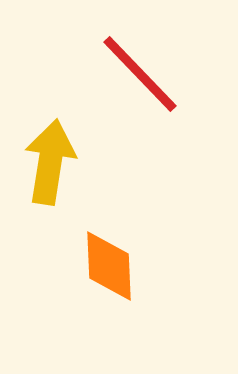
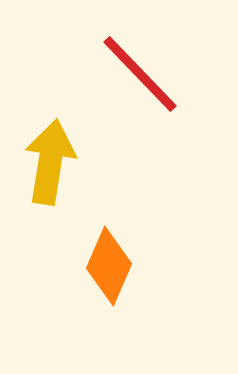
orange diamond: rotated 26 degrees clockwise
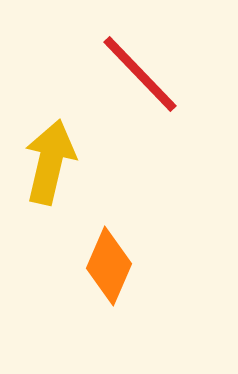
yellow arrow: rotated 4 degrees clockwise
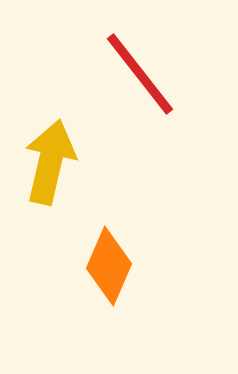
red line: rotated 6 degrees clockwise
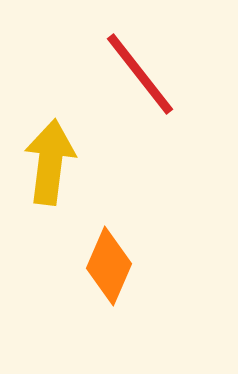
yellow arrow: rotated 6 degrees counterclockwise
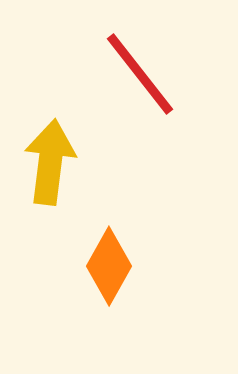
orange diamond: rotated 6 degrees clockwise
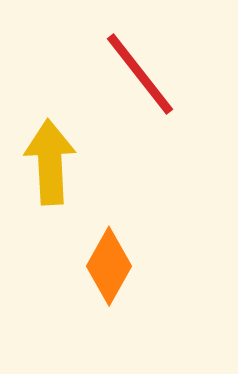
yellow arrow: rotated 10 degrees counterclockwise
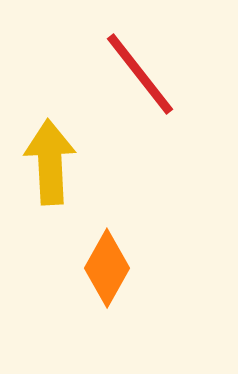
orange diamond: moved 2 px left, 2 px down
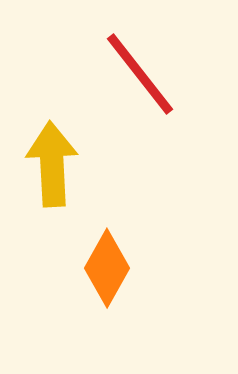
yellow arrow: moved 2 px right, 2 px down
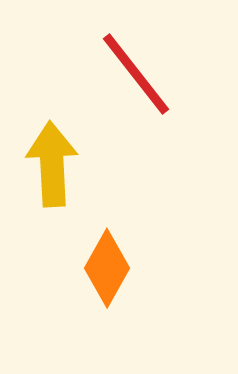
red line: moved 4 px left
